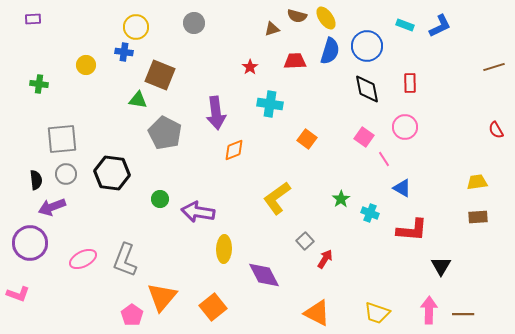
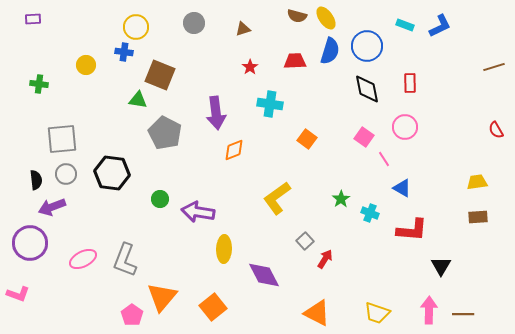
brown triangle at (272, 29): moved 29 px left
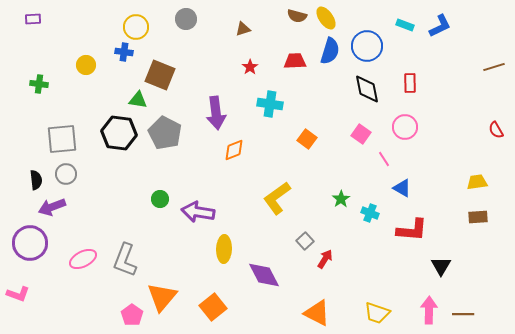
gray circle at (194, 23): moved 8 px left, 4 px up
pink square at (364, 137): moved 3 px left, 3 px up
black hexagon at (112, 173): moved 7 px right, 40 px up
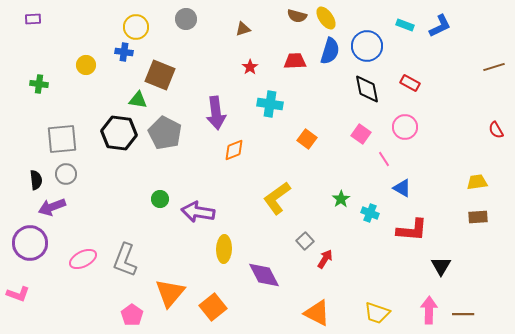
red rectangle at (410, 83): rotated 60 degrees counterclockwise
orange triangle at (162, 297): moved 8 px right, 4 px up
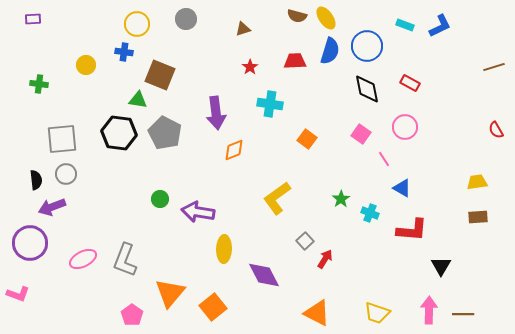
yellow circle at (136, 27): moved 1 px right, 3 px up
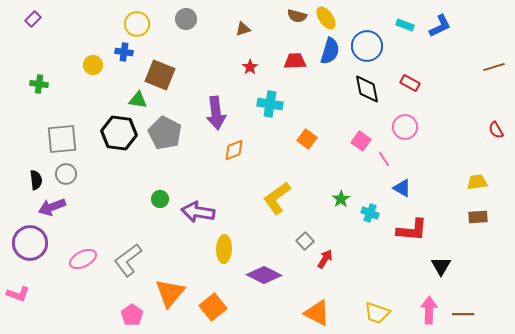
purple rectangle at (33, 19): rotated 42 degrees counterclockwise
yellow circle at (86, 65): moved 7 px right
pink square at (361, 134): moved 7 px down
gray L-shape at (125, 260): moved 3 px right; rotated 32 degrees clockwise
purple diamond at (264, 275): rotated 36 degrees counterclockwise
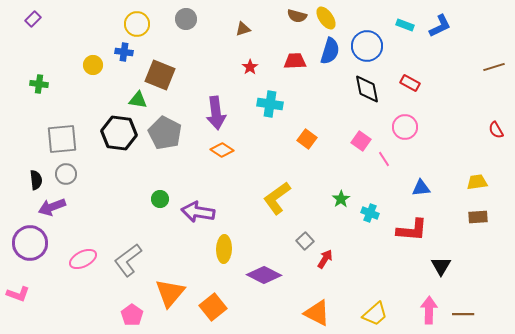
orange diamond at (234, 150): moved 12 px left; rotated 55 degrees clockwise
blue triangle at (402, 188): moved 19 px right; rotated 36 degrees counterclockwise
yellow trapezoid at (377, 313): moved 2 px left, 1 px down; rotated 60 degrees counterclockwise
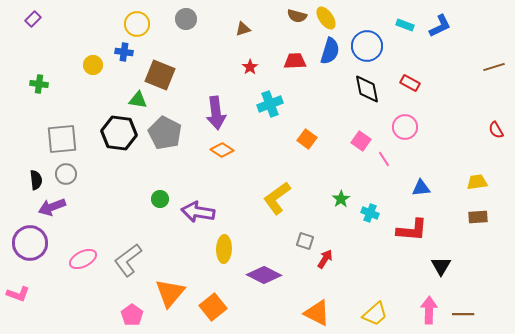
cyan cross at (270, 104): rotated 30 degrees counterclockwise
gray square at (305, 241): rotated 30 degrees counterclockwise
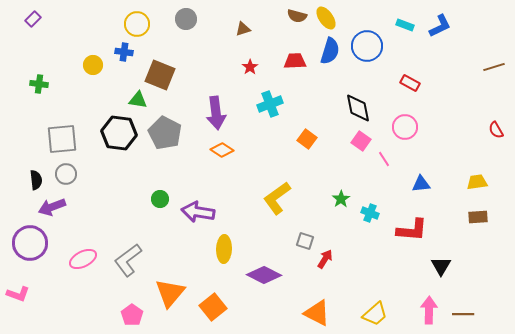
black diamond at (367, 89): moved 9 px left, 19 px down
blue triangle at (421, 188): moved 4 px up
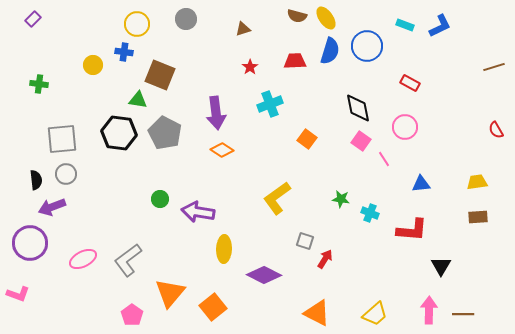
green star at (341, 199): rotated 30 degrees counterclockwise
